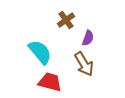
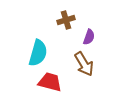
brown cross: rotated 18 degrees clockwise
purple semicircle: moved 1 px right, 1 px up
cyan semicircle: moved 2 px left, 1 px down; rotated 56 degrees clockwise
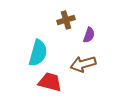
purple semicircle: moved 2 px up
brown arrow: moved 1 px left; rotated 105 degrees clockwise
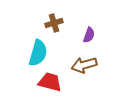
brown cross: moved 12 px left, 3 px down
brown arrow: moved 1 px right, 1 px down
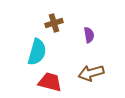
purple semicircle: rotated 28 degrees counterclockwise
cyan semicircle: moved 1 px left, 1 px up
brown arrow: moved 7 px right, 8 px down
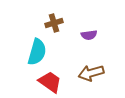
purple semicircle: rotated 91 degrees clockwise
red trapezoid: rotated 20 degrees clockwise
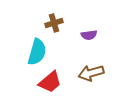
red trapezoid: rotated 105 degrees clockwise
